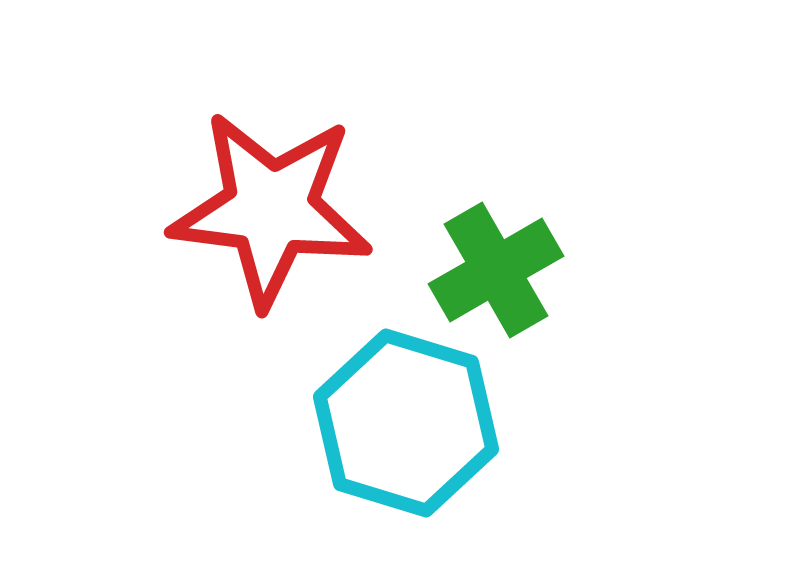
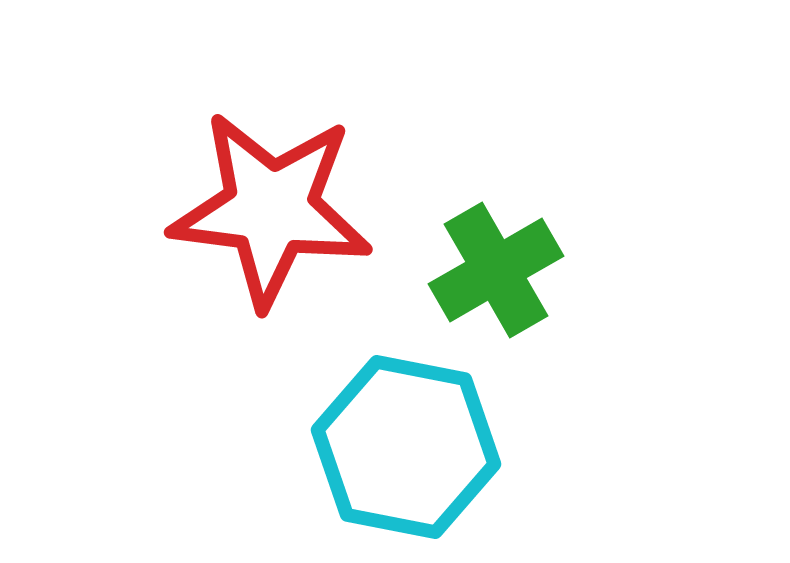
cyan hexagon: moved 24 px down; rotated 6 degrees counterclockwise
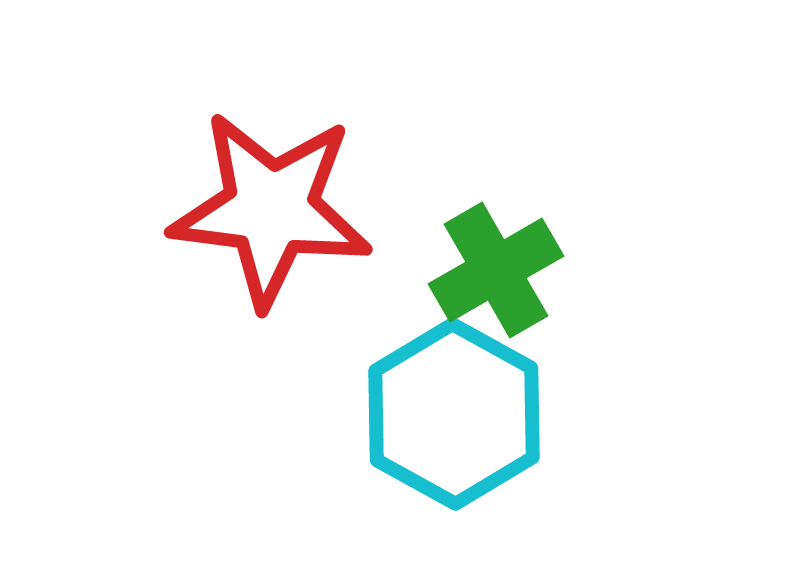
cyan hexagon: moved 48 px right, 33 px up; rotated 18 degrees clockwise
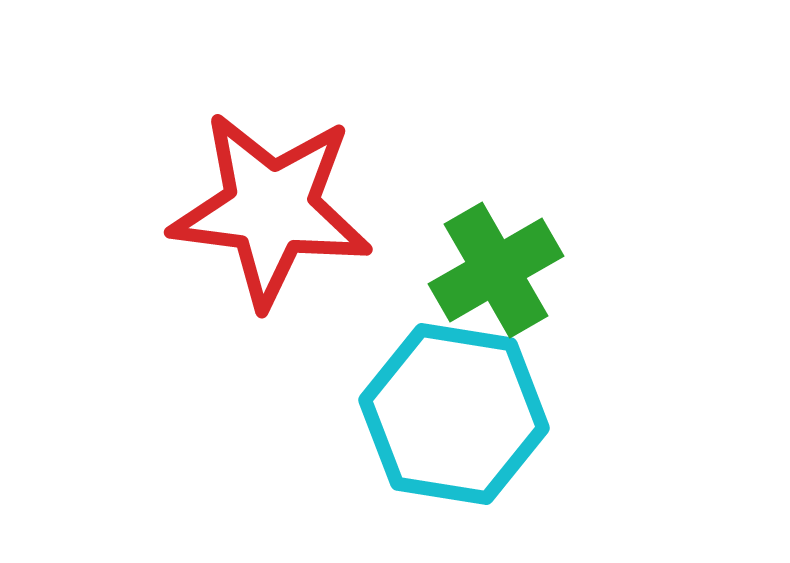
cyan hexagon: rotated 20 degrees counterclockwise
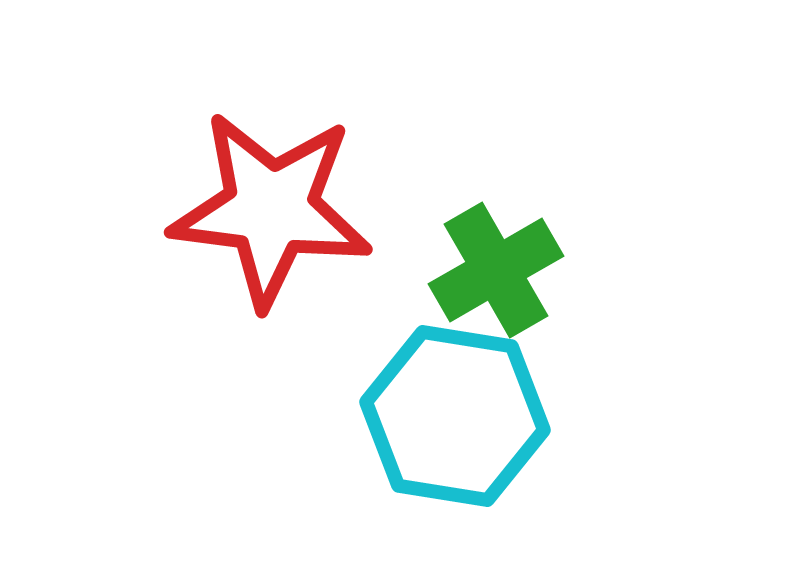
cyan hexagon: moved 1 px right, 2 px down
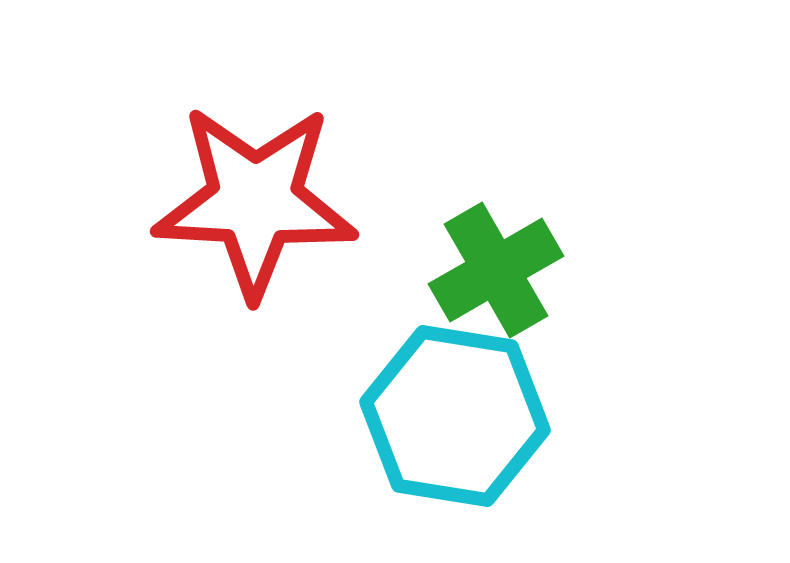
red star: moved 16 px left, 8 px up; rotated 4 degrees counterclockwise
